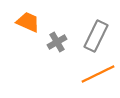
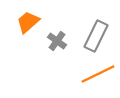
orange trapezoid: rotated 65 degrees counterclockwise
gray cross: moved 1 px up; rotated 24 degrees counterclockwise
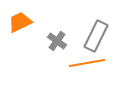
orange trapezoid: moved 8 px left; rotated 15 degrees clockwise
orange line: moved 11 px left, 11 px up; rotated 16 degrees clockwise
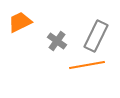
orange line: moved 2 px down
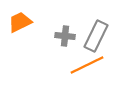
gray cross: moved 8 px right, 5 px up; rotated 30 degrees counterclockwise
orange line: rotated 16 degrees counterclockwise
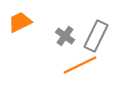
gray cross: rotated 30 degrees clockwise
orange line: moved 7 px left
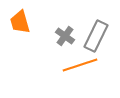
orange trapezoid: rotated 80 degrees counterclockwise
orange line: rotated 8 degrees clockwise
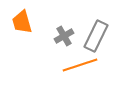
orange trapezoid: moved 2 px right
gray cross: moved 1 px left; rotated 24 degrees clockwise
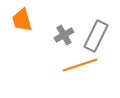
orange trapezoid: moved 2 px up
gray cross: moved 1 px up
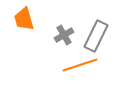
orange trapezoid: moved 2 px right, 1 px up
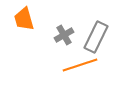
gray rectangle: moved 1 px down
